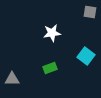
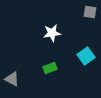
cyan square: rotated 18 degrees clockwise
gray triangle: rotated 28 degrees clockwise
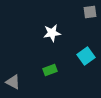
gray square: rotated 16 degrees counterclockwise
green rectangle: moved 2 px down
gray triangle: moved 1 px right, 3 px down
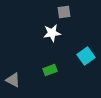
gray square: moved 26 px left
gray triangle: moved 2 px up
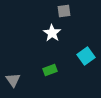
gray square: moved 1 px up
white star: rotated 30 degrees counterclockwise
gray triangle: rotated 28 degrees clockwise
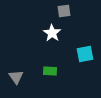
cyan square: moved 1 px left, 2 px up; rotated 24 degrees clockwise
green rectangle: moved 1 px down; rotated 24 degrees clockwise
gray triangle: moved 3 px right, 3 px up
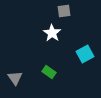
cyan square: rotated 18 degrees counterclockwise
green rectangle: moved 1 px left, 1 px down; rotated 32 degrees clockwise
gray triangle: moved 1 px left, 1 px down
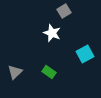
gray square: rotated 24 degrees counterclockwise
white star: rotated 12 degrees counterclockwise
gray triangle: moved 6 px up; rotated 21 degrees clockwise
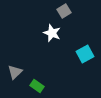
green rectangle: moved 12 px left, 14 px down
